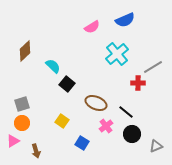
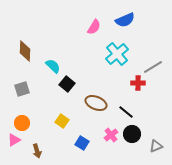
pink semicircle: moved 2 px right; rotated 28 degrees counterclockwise
brown diamond: rotated 45 degrees counterclockwise
gray square: moved 15 px up
pink cross: moved 5 px right, 9 px down
pink triangle: moved 1 px right, 1 px up
brown arrow: moved 1 px right
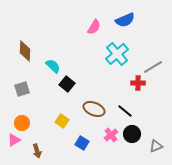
brown ellipse: moved 2 px left, 6 px down
black line: moved 1 px left, 1 px up
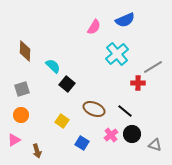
orange circle: moved 1 px left, 8 px up
gray triangle: moved 1 px left, 1 px up; rotated 40 degrees clockwise
